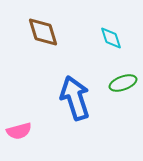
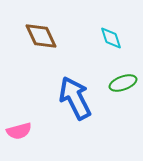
brown diamond: moved 2 px left, 4 px down; rotated 8 degrees counterclockwise
blue arrow: rotated 9 degrees counterclockwise
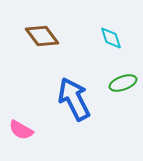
brown diamond: moved 1 px right; rotated 12 degrees counterclockwise
blue arrow: moved 1 px left, 1 px down
pink semicircle: moved 2 px right, 1 px up; rotated 45 degrees clockwise
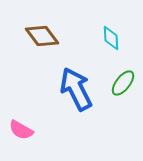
cyan diamond: rotated 15 degrees clockwise
green ellipse: rotated 32 degrees counterclockwise
blue arrow: moved 2 px right, 10 px up
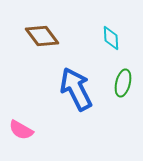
green ellipse: rotated 24 degrees counterclockwise
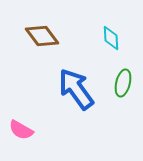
blue arrow: rotated 9 degrees counterclockwise
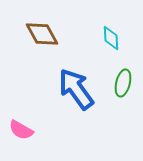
brown diamond: moved 2 px up; rotated 8 degrees clockwise
